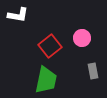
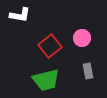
white L-shape: moved 2 px right
gray rectangle: moved 5 px left
green trapezoid: rotated 64 degrees clockwise
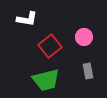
white L-shape: moved 7 px right, 4 px down
pink circle: moved 2 px right, 1 px up
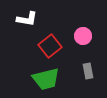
pink circle: moved 1 px left, 1 px up
green trapezoid: moved 1 px up
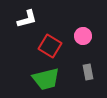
white L-shape: rotated 25 degrees counterclockwise
red square: rotated 20 degrees counterclockwise
gray rectangle: moved 1 px down
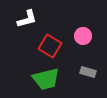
gray rectangle: rotated 63 degrees counterclockwise
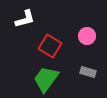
white L-shape: moved 2 px left
pink circle: moved 4 px right
green trapezoid: rotated 140 degrees clockwise
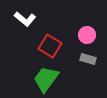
white L-shape: rotated 55 degrees clockwise
pink circle: moved 1 px up
gray rectangle: moved 13 px up
